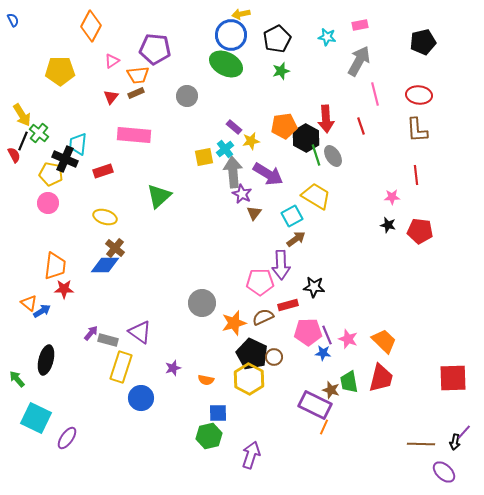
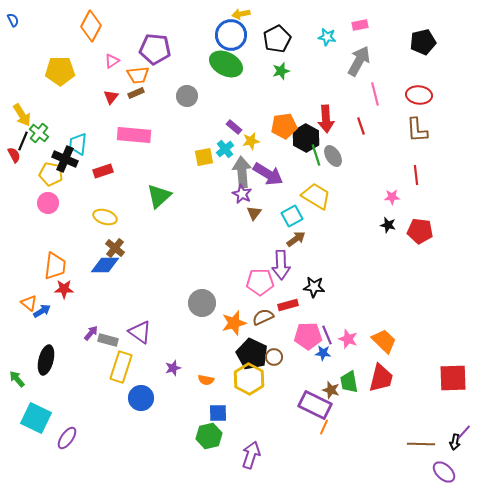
gray arrow at (233, 172): moved 9 px right
pink pentagon at (308, 332): moved 4 px down
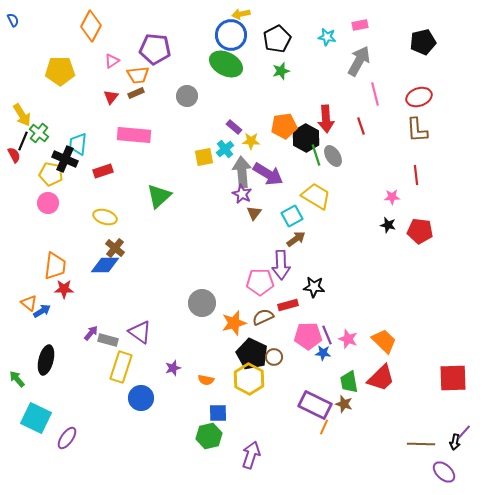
red ellipse at (419, 95): moved 2 px down; rotated 25 degrees counterclockwise
yellow star at (251, 141): rotated 12 degrees clockwise
red trapezoid at (381, 378): rotated 32 degrees clockwise
brown star at (331, 390): moved 13 px right, 14 px down
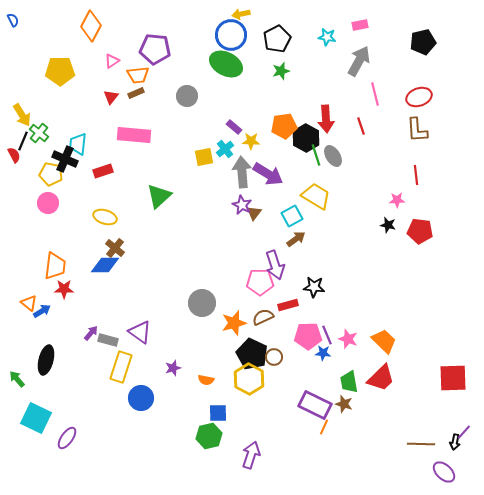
purple star at (242, 194): moved 11 px down
pink star at (392, 197): moved 5 px right, 3 px down
purple arrow at (281, 265): moved 6 px left; rotated 16 degrees counterclockwise
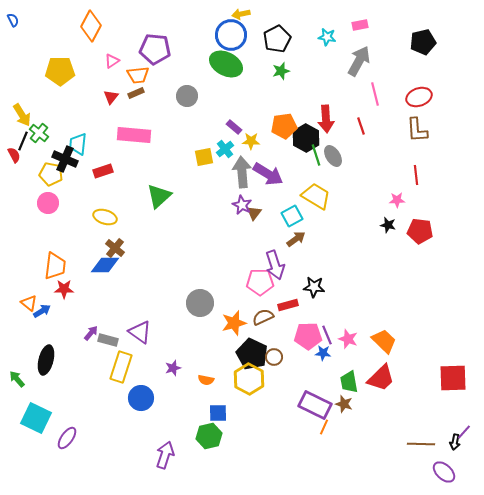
gray circle at (202, 303): moved 2 px left
purple arrow at (251, 455): moved 86 px left
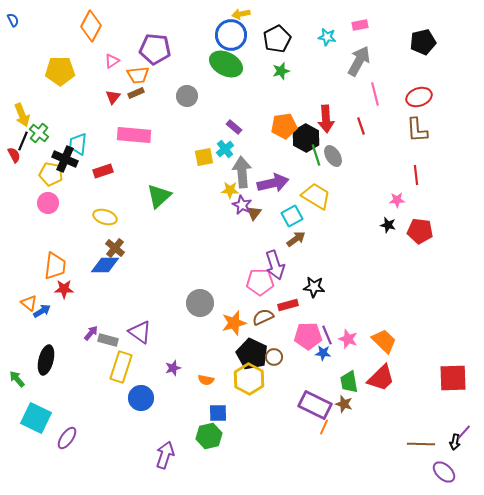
red triangle at (111, 97): moved 2 px right
yellow arrow at (22, 115): rotated 10 degrees clockwise
yellow star at (251, 141): moved 21 px left, 49 px down
purple arrow at (268, 174): moved 5 px right, 9 px down; rotated 44 degrees counterclockwise
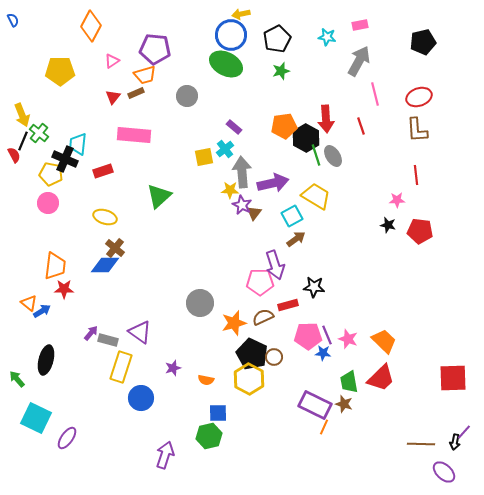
orange trapezoid at (138, 75): moved 7 px right; rotated 10 degrees counterclockwise
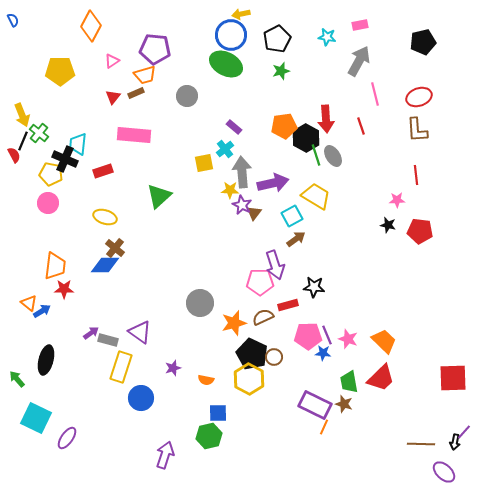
yellow square at (204, 157): moved 6 px down
purple arrow at (91, 333): rotated 14 degrees clockwise
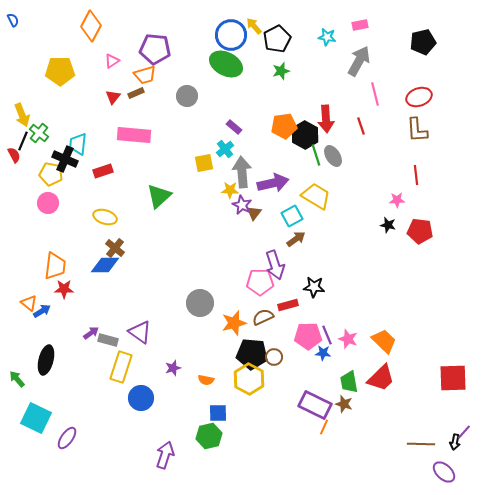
yellow arrow at (241, 14): moved 13 px right, 12 px down; rotated 60 degrees clockwise
black hexagon at (306, 138): moved 1 px left, 3 px up
black pentagon at (252, 354): rotated 20 degrees counterclockwise
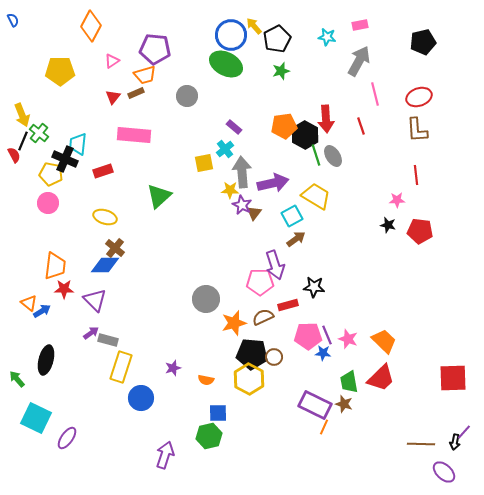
gray circle at (200, 303): moved 6 px right, 4 px up
purple triangle at (140, 332): moved 45 px left, 32 px up; rotated 10 degrees clockwise
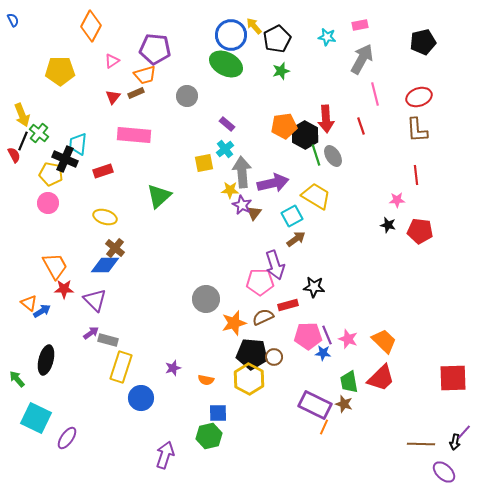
gray arrow at (359, 61): moved 3 px right, 2 px up
purple rectangle at (234, 127): moved 7 px left, 3 px up
orange trapezoid at (55, 266): rotated 36 degrees counterclockwise
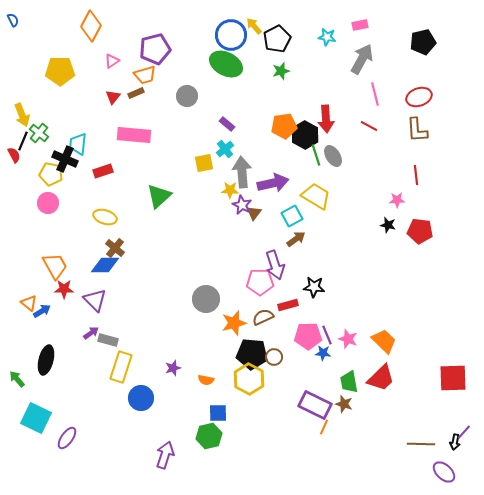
purple pentagon at (155, 49): rotated 20 degrees counterclockwise
red line at (361, 126): moved 8 px right; rotated 42 degrees counterclockwise
